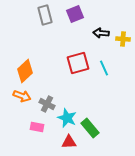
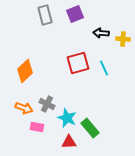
orange arrow: moved 2 px right, 12 px down
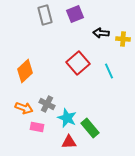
red square: rotated 25 degrees counterclockwise
cyan line: moved 5 px right, 3 px down
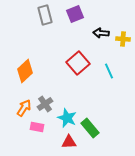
gray cross: moved 2 px left; rotated 28 degrees clockwise
orange arrow: rotated 78 degrees counterclockwise
